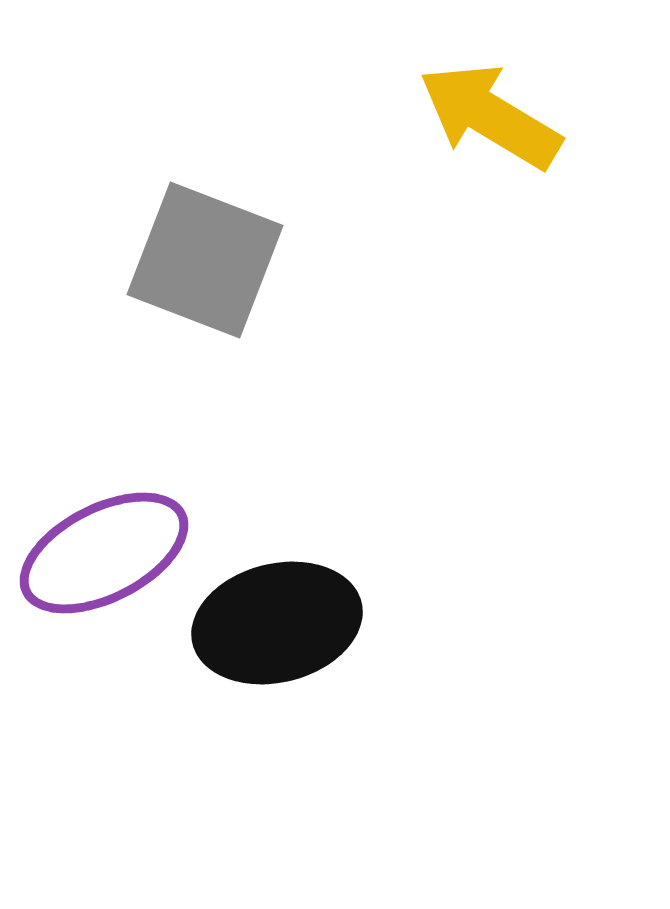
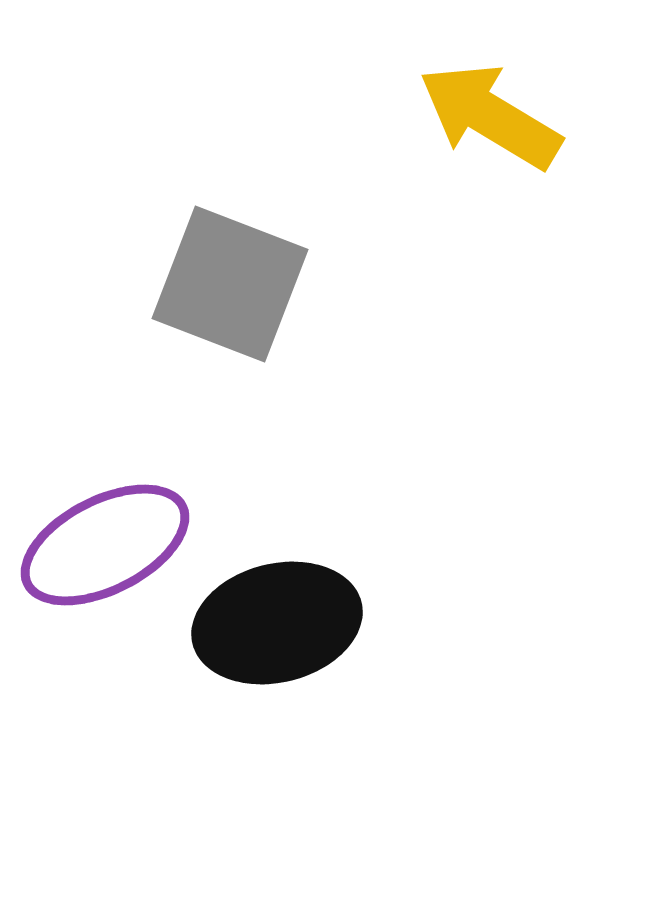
gray square: moved 25 px right, 24 px down
purple ellipse: moved 1 px right, 8 px up
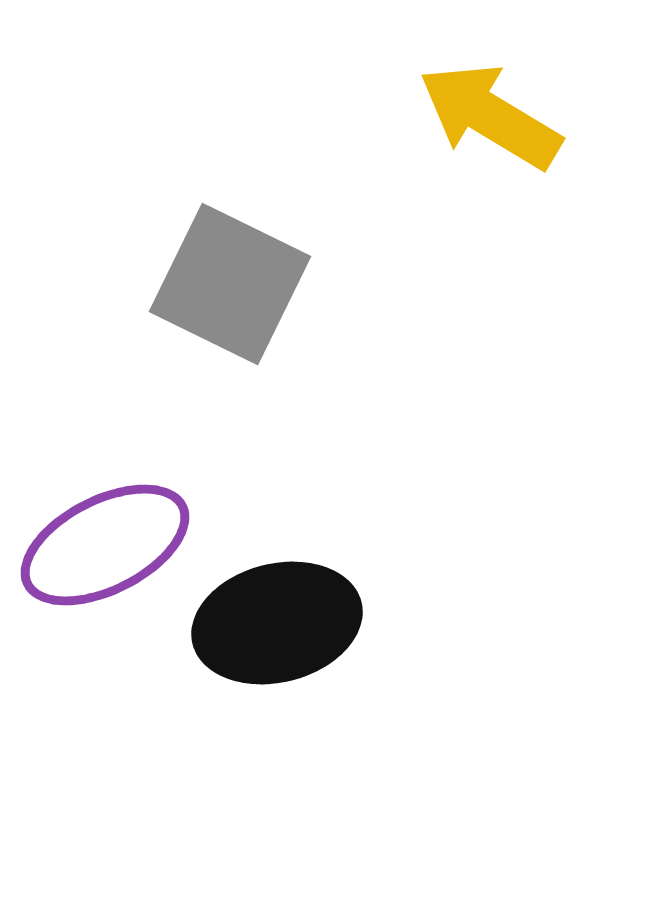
gray square: rotated 5 degrees clockwise
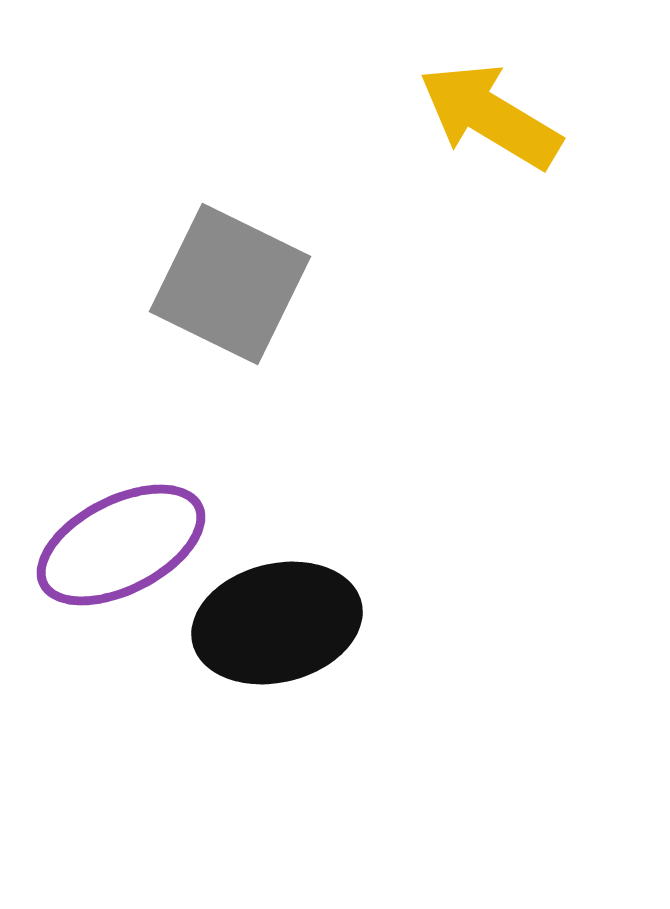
purple ellipse: moved 16 px right
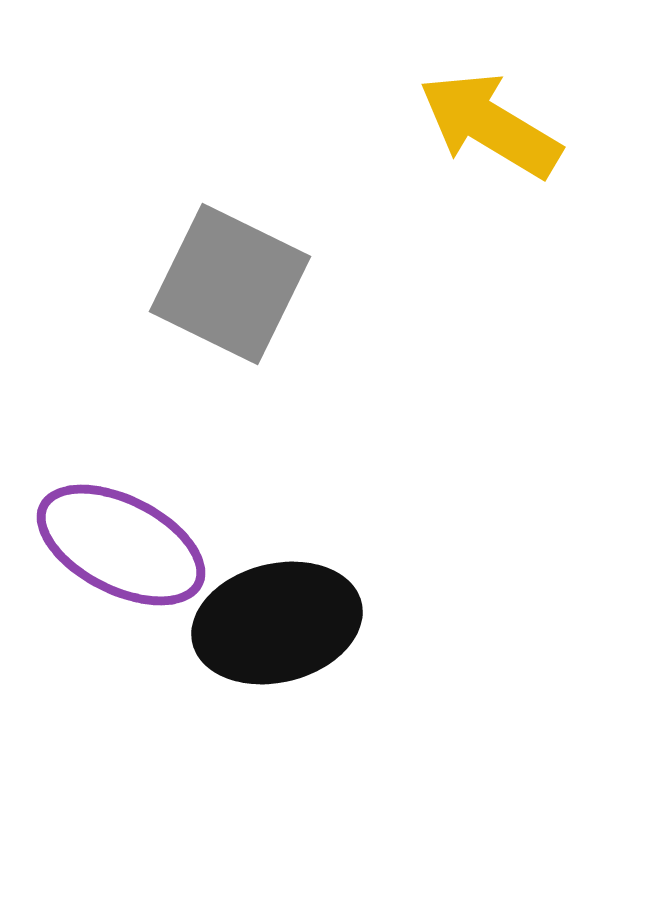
yellow arrow: moved 9 px down
purple ellipse: rotated 54 degrees clockwise
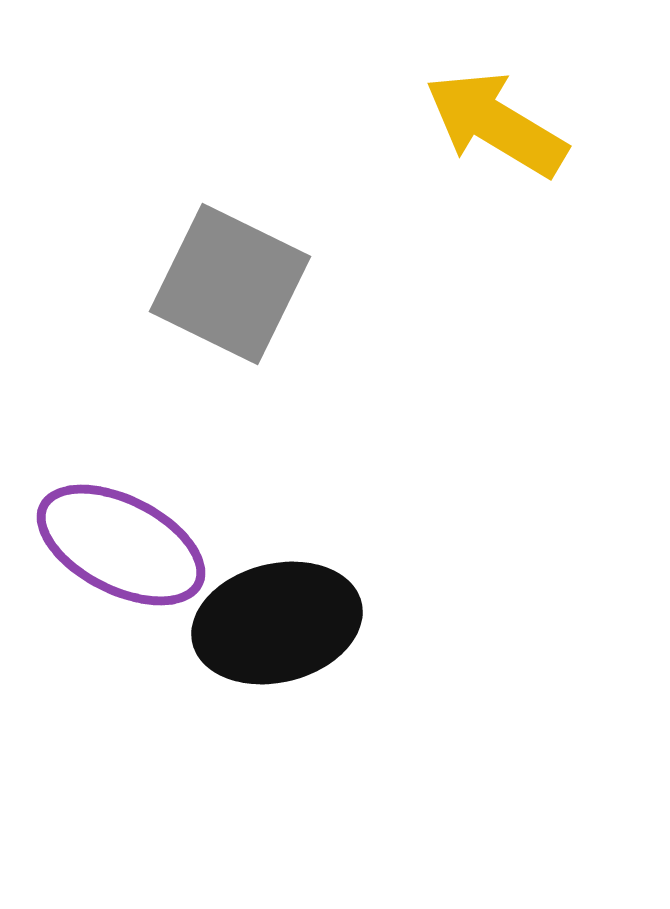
yellow arrow: moved 6 px right, 1 px up
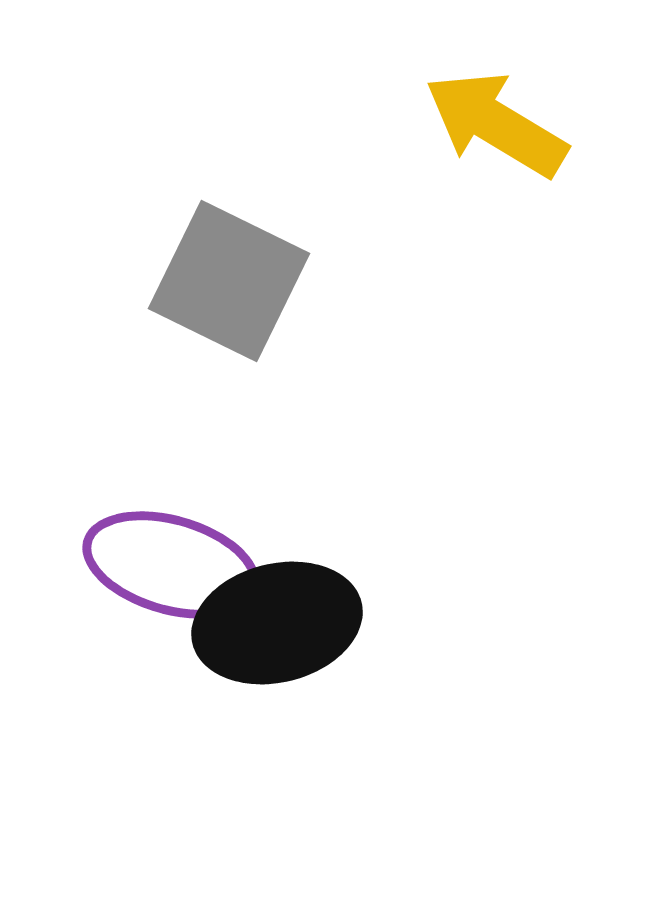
gray square: moved 1 px left, 3 px up
purple ellipse: moved 50 px right, 20 px down; rotated 11 degrees counterclockwise
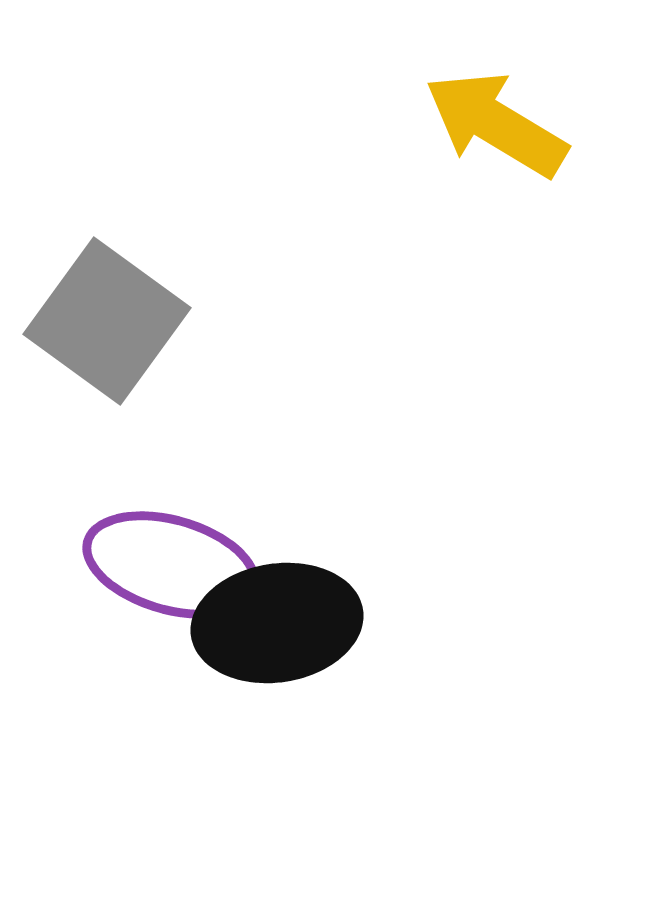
gray square: moved 122 px left, 40 px down; rotated 10 degrees clockwise
black ellipse: rotated 5 degrees clockwise
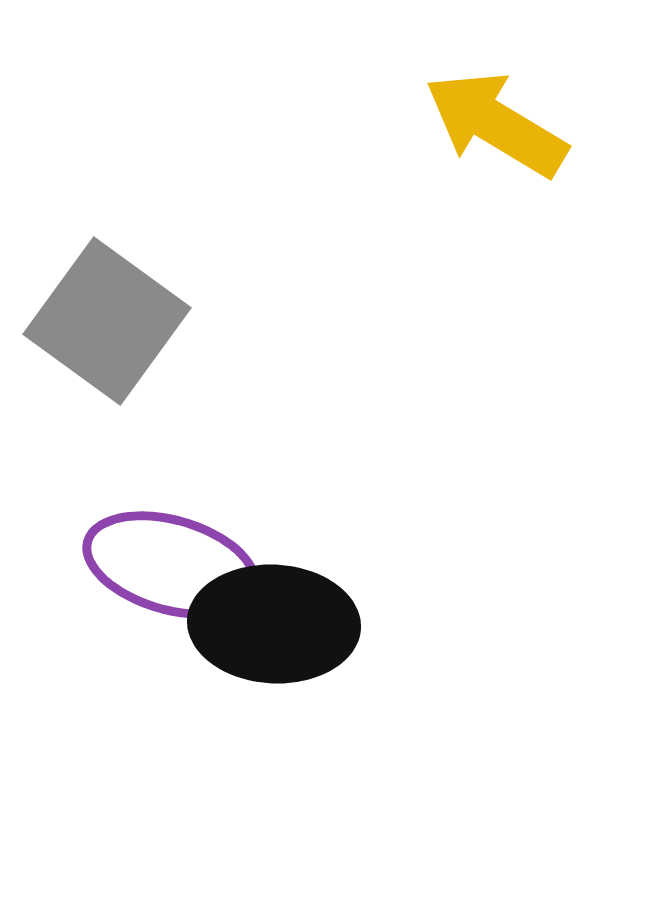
black ellipse: moved 3 px left, 1 px down; rotated 12 degrees clockwise
